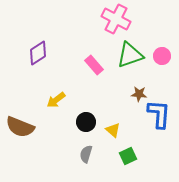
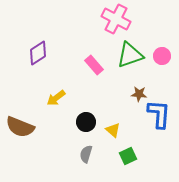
yellow arrow: moved 2 px up
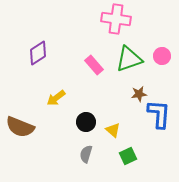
pink cross: rotated 20 degrees counterclockwise
green triangle: moved 1 px left, 4 px down
brown star: rotated 14 degrees counterclockwise
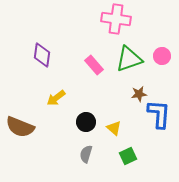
purple diamond: moved 4 px right, 2 px down; rotated 50 degrees counterclockwise
yellow triangle: moved 1 px right, 2 px up
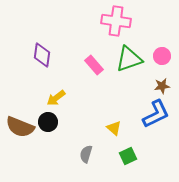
pink cross: moved 2 px down
brown star: moved 23 px right, 8 px up
blue L-shape: moved 3 px left; rotated 60 degrees clockwise
black circle: moved 38 px left
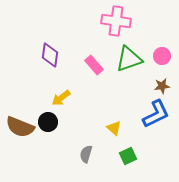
purple diamond: moved 8 px right
yellow arrow: moved 5 px right
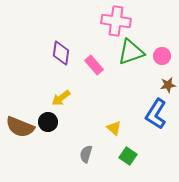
purple diamond: moved 11 px right, 2 px up
green triangle: moved 2 px right, 7 px up
brown star: moved 6 px right, 1 px up
blue L-shape: rotated 148 degrees clockwise
green square: rotated 30 degrees counterclockwise
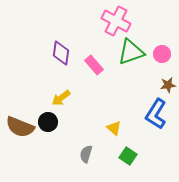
pink cross: rotated 20 degrees clockwise
pink circle: moved 2 px up
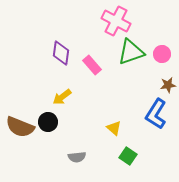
pink rectangle: moved 2 px left
yellow arrow: moved 1 px right, 1 px up
gray semicircle: moved 9 px left, 3 px down; rotated 114 degrees counterclockwise
